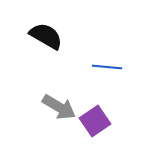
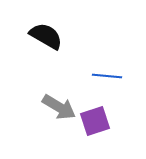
blue line: moved 9 px down
purple square: rotated 16 degrees clockwise
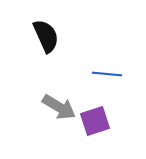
black semicircle: rotated 36 degrees clockwise
blue line: moved 2 px up
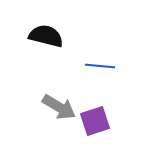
black semicircle: rotated 52 degrees counterclockwise
blue line: moved 7 px left, 8 px up
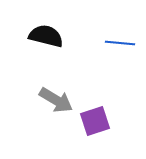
blue line: moved 20 px right, 23 px up
gray arrow: moved 3 px left, 7 px up
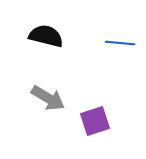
gray arrow: moved 8 px left, 2 px up
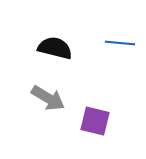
black semicircle: moved 9 px right, 12 px down
purple square: rotated 32 degrees clockwise
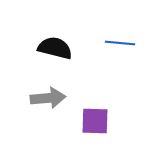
gray arrow: rotated 36 degrees counterclockwise
purple square: rotated 12 degrees counterclockwise
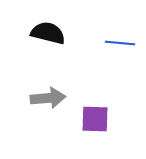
black semicircle: moved 7 px left, 15 px up
purple square: moved 2 px up
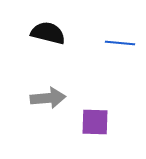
purple square: moved 3 px down
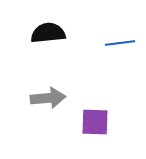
black semicircle: rotated 20 degrees counterclockwise
blue line: rotated 12 degrees counterclockwise
